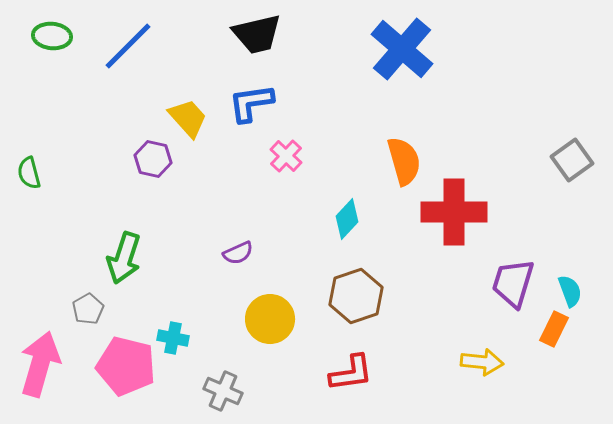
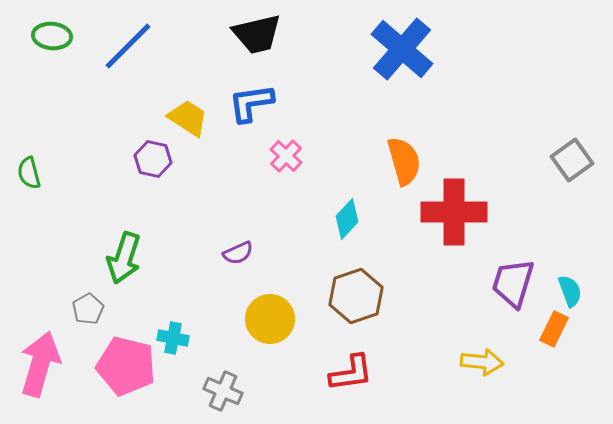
yellow trapezoid: rotated 15 degrees counterclockwise
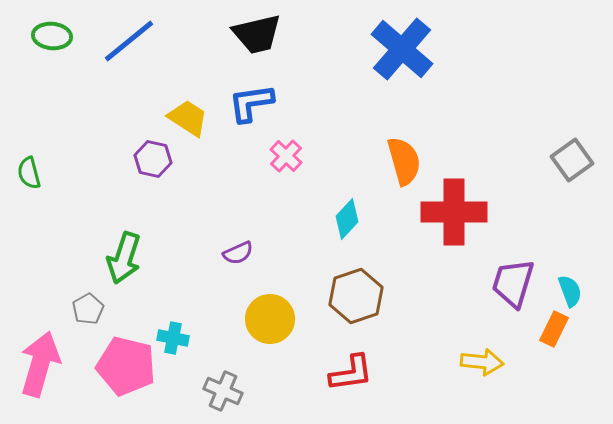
blue line: moved 1 px right, 5 px up; rotated 6 degrees clockwise
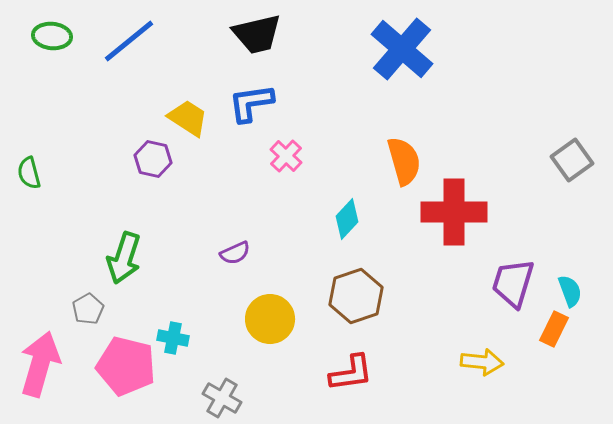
purple semicircle: moved 3 px left
gray cross: moved 1 px left, 7 px down; rotated 6 degrees clockwise
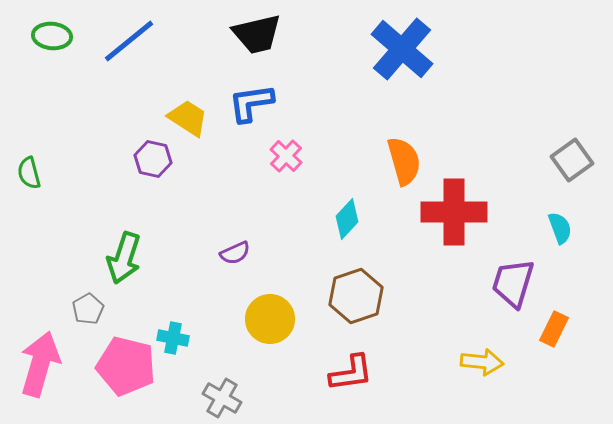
cyan semicircle: moved 10 px left, 63 px up
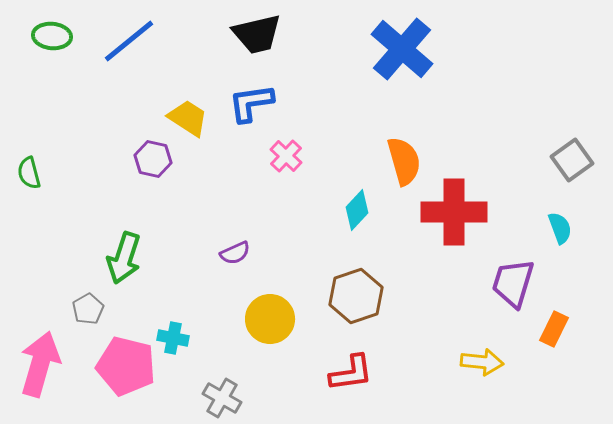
cyan diamond: moved 10 px right, 9 px up
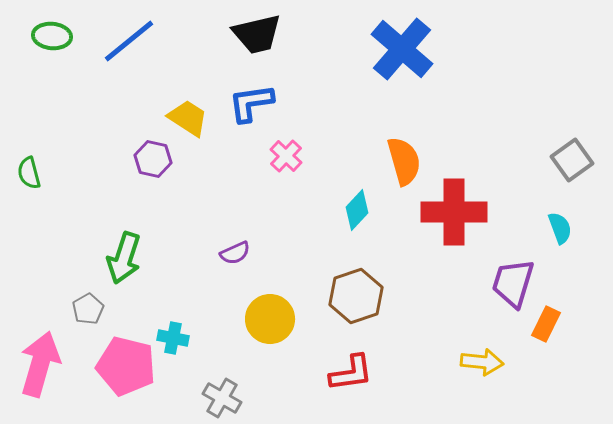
orange rectangle: moved 8 px left, 5 px up
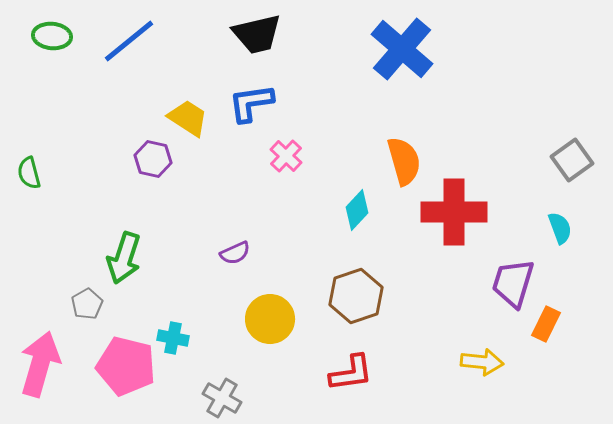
gray pentagon: moved 1 px left, 5 px up
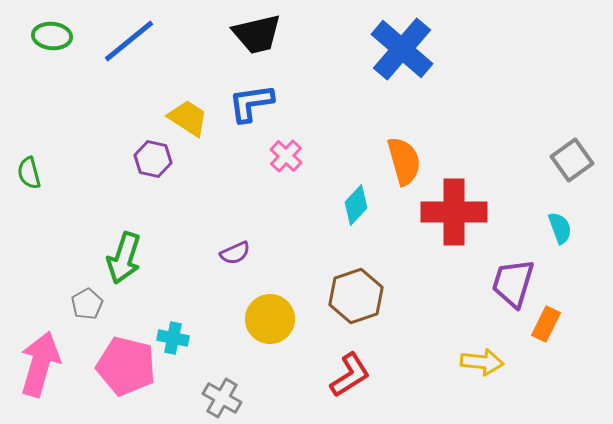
cyan diamond: moved 1 px left, 5 px up
red L-shape: moved 1 px left, 2 px down; rotated 24 degrees counterclockwise
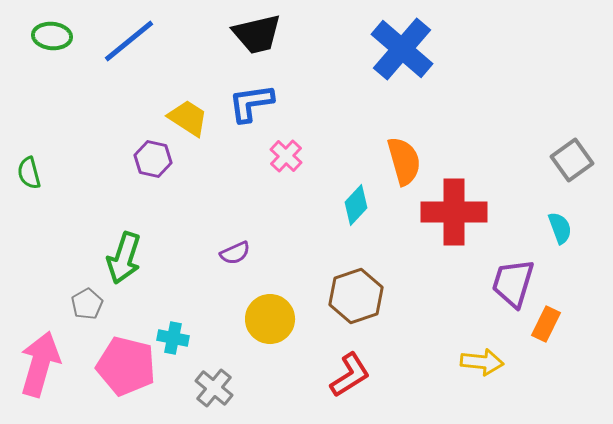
gray cross: moved 8 px left, 10 px up; rotated 9 degrees clockwise
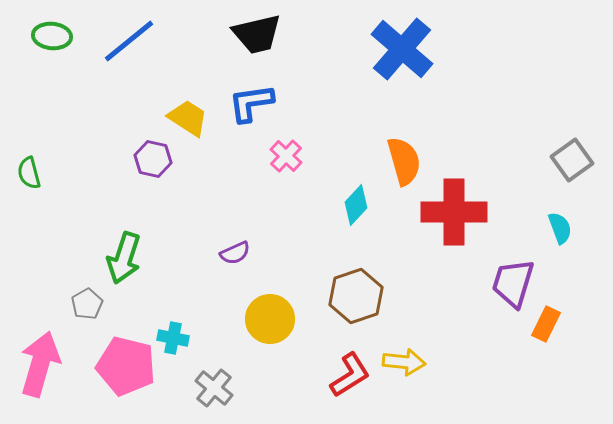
yellow arrow: moved 78 px left
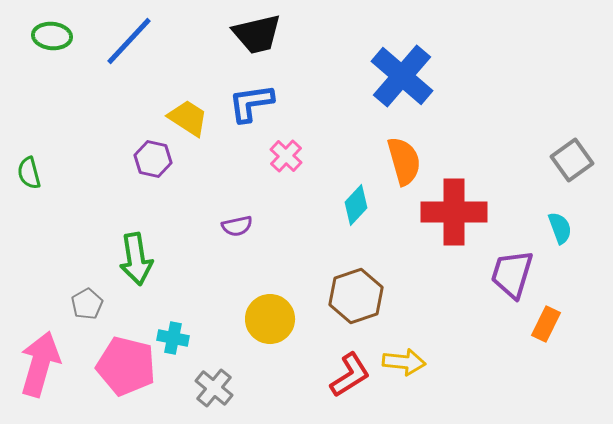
blue line: rotated 8 degrees counterclockwise
blue cross: moved 27 px down
purple semicircle: moved 2 px right, 27 px up; rotated 12 degrees clockwise
green arrow: moved 12 px right, 1 px down; rotated 27 degrees counterclockwise
purple trapezoid: moved 1 px left, 9 px up
